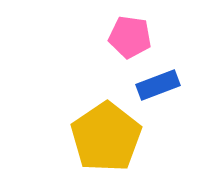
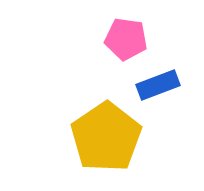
pink pentagon: moved 4 px left, 2 px down
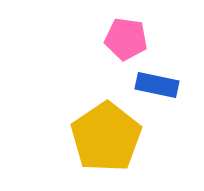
blue rectangle: moved 1 px left; rotated 33 degrees clockwise
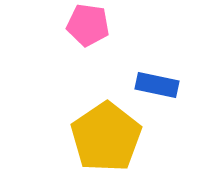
pink pentagon: moved 38 px left, 14 px up
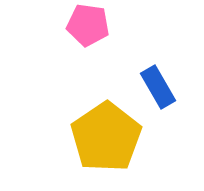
blue rectangle: moved 1 px right, 2 px down; rotated 48 degrees clockwise
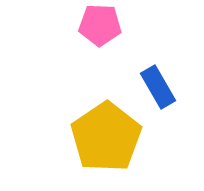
pink pentagon: moved 12 px right; rotated 6 degrees counterclockwise
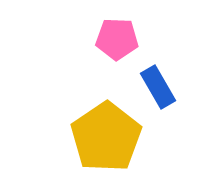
pink pentagon: moved 17 px right, 14 px down
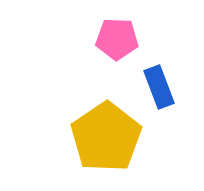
blue rectangle: moved 1 px right; rotated 9 degrees clockwise
